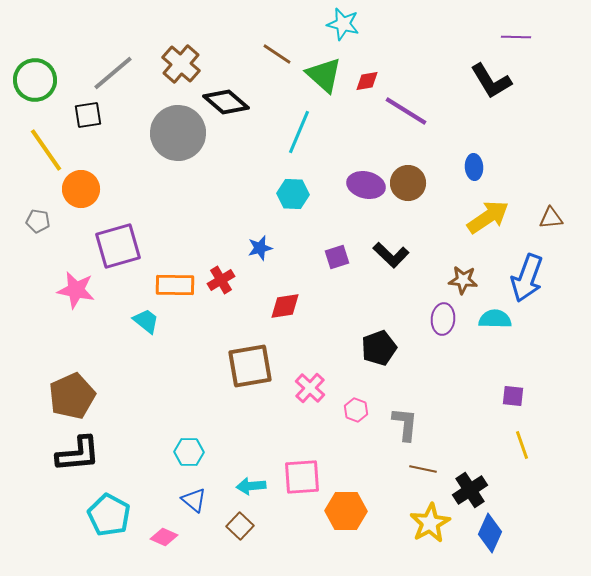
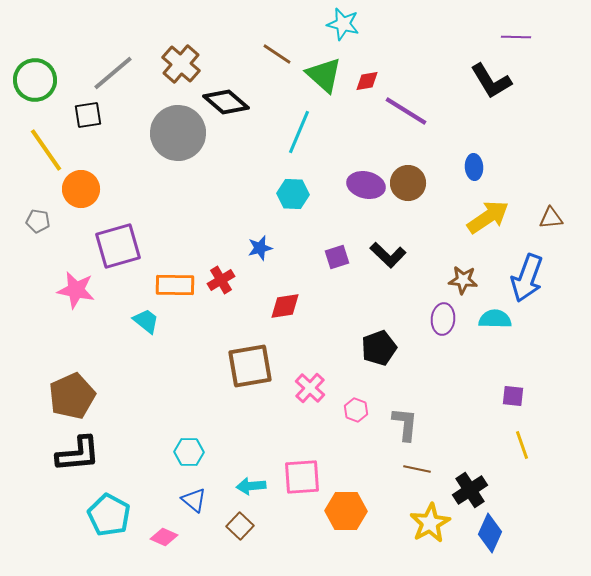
black L-shape at (391, 255): moved 3 px left
brown line at (423, 469): moved 6 px left
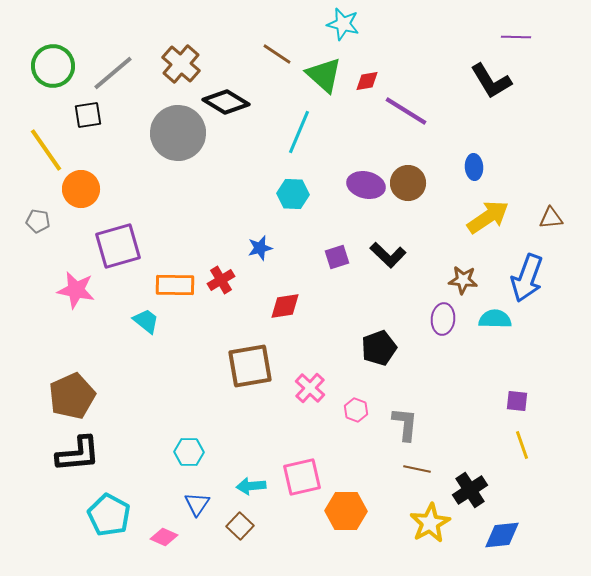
green circle at (35, 80): moved 18 px right, 14 px up
black diamond at (226, 102): rotated 9 degrees counterclockwise
purple square at (513, 396): moved 4 px right, 5 px down
pink square at (302, 477): rotated 9 degrees counterclockwise
blue triangle at (194, 500): moved 3 px right, 4 px down; rotated 24 degrees clockwise
blue diamond at (490, 533): moved 12 px right, 2 px down; rotated 60 degrees clockwise
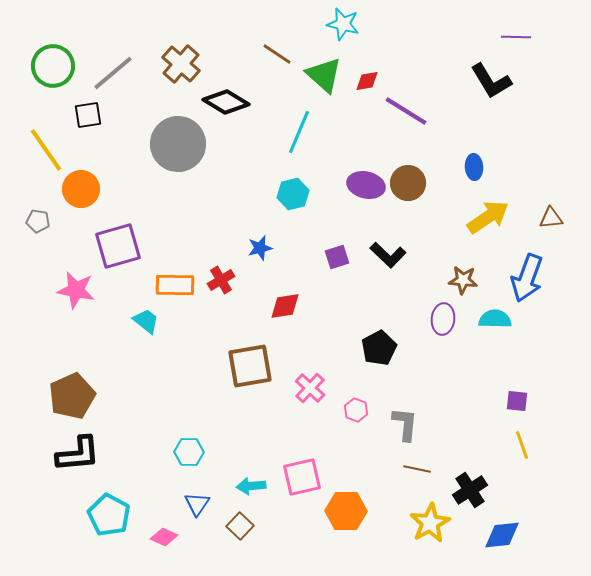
gray circle at (178, 133): moved 11 px down
cyan hexagon at (293, 194): rotated 16 degrees counterclockwise
black pentagon at (379, 348): rotated 8 degrees counterclockwise
